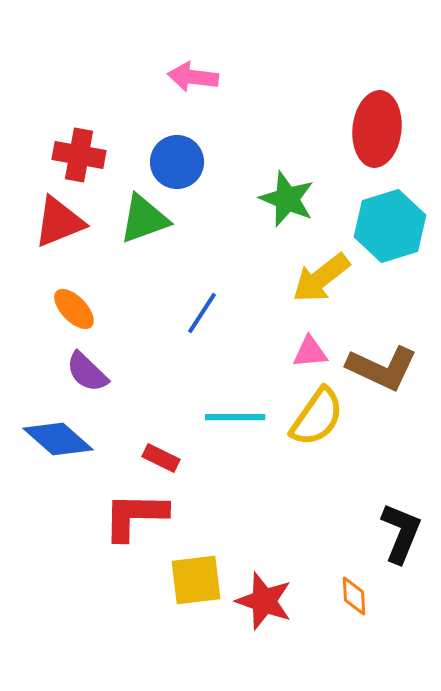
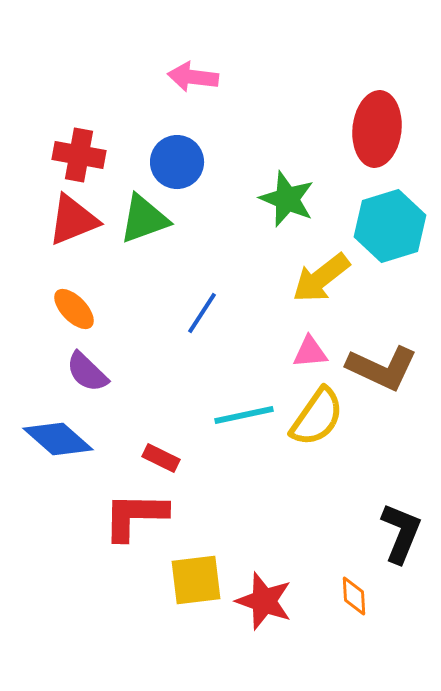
red triangle: moved 14 px right, 2 px up
cyan line: moved 9 px right, 2 px up; rotated 12 degrees counterclockwise
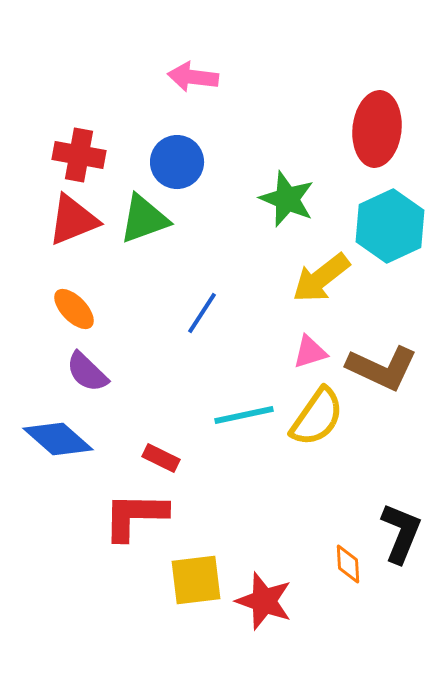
cyan hexagon: rotated 8 degrees counterclockwise
pink triangle: rotated 12 degrees counterclockwise
orange diamond: moved 6 px left, 32 px up
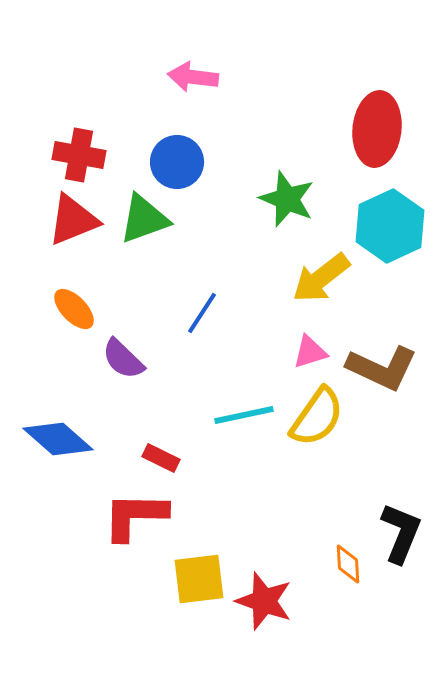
purple semicircle: moved 36 px right, 13 px up
yellow square: moved 3 px right, 1 px up
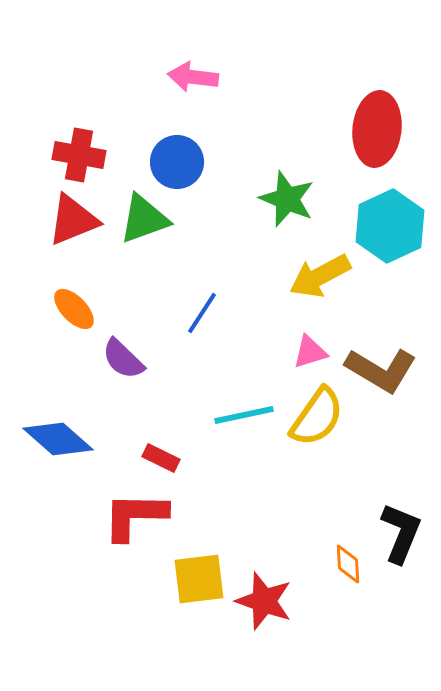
yellow arrow: moved 1 px left, 2 px up; rotated 10 degrees clockwise
brown L-shape: moved 1 px left, 2 px down; rotated 6 degrees clockwise
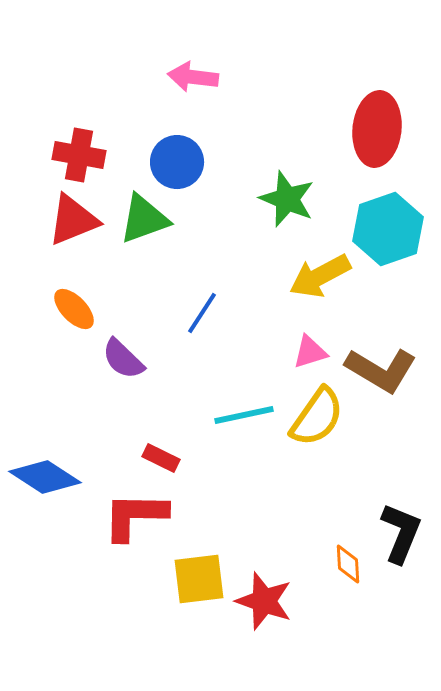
cyan hexagon: moved 2 px left, 3 px down; rotated 6 degrees clockwise
blue diamond: moved 13 px left, 38 px down; rotated 8 degrees counterclockwise
